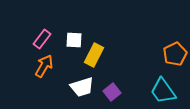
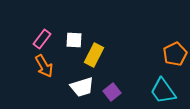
orange arrow: rotated 120 degrees clockwise
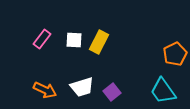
yellow rectangle: moved 5 px right, 13 px up
orange arrow: moved 1 px right, 24 px down; rotated 35 degrees counterclockwise
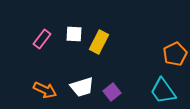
white square: moved 6 px up
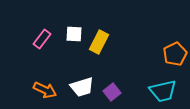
cyan trapezoid: rotated 68 degrees counterclockwise
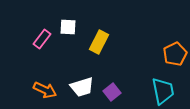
white square: moved 6 px left, 7 px up
cyan trapezoid: rotated 88 degrees counterclockwise
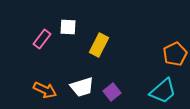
yellow rectangle: moved 3 px down
cyan trapezoid: rotated 60 degrees clockwise
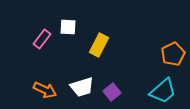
orange pentagon: moved 2 px left
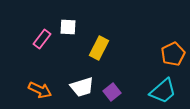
yellow rectangle: moved 3 px down
orange arrow: moved 5 px left
